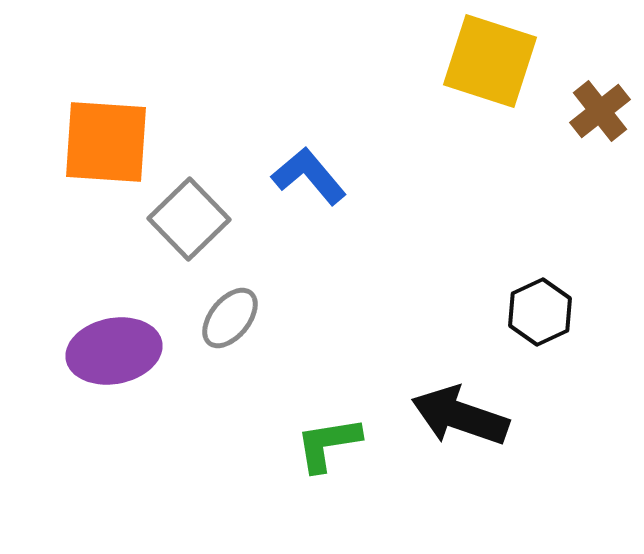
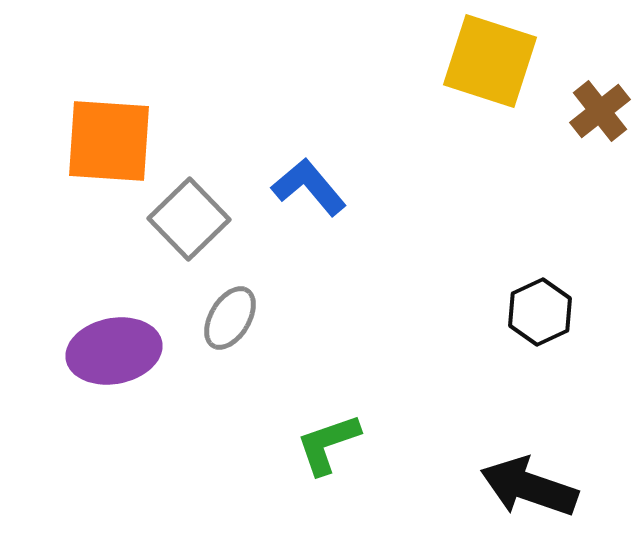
orange square: moved 3 px right, 1 px up
blue L-shape: moved 11 px down
gray ellipse: rotated 8 degrees counterclockwise
black arrow: moved 69 px right, 71 px down
green L-shape: rotated 10 degrees counterclockwise
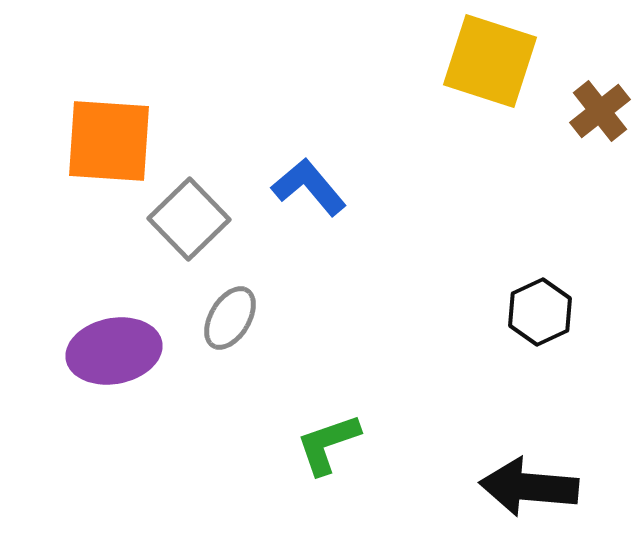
black arrow: rotated 14 degrees counterclockwise
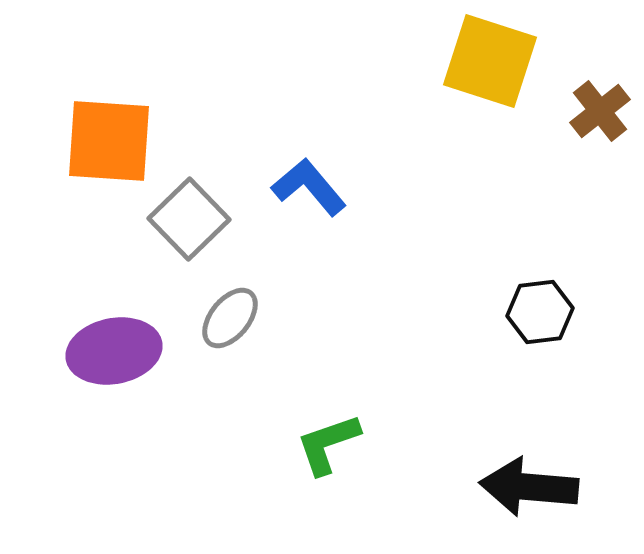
black hexagon: rotated 18 degrees clockwise
gray ellipse: rotated 8 degrees clockwise
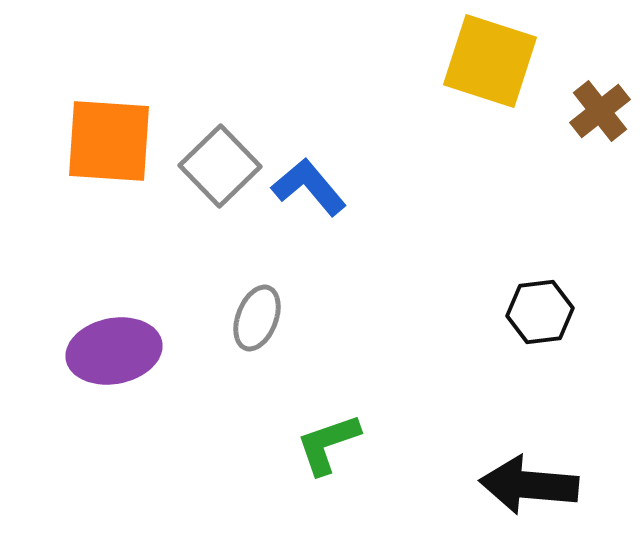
gray square: moved 31 px right, 53 px up
gray ellipse: moved 27 px right; rotated 18 degrees counterclockwise
black arrow: moved 2 px up
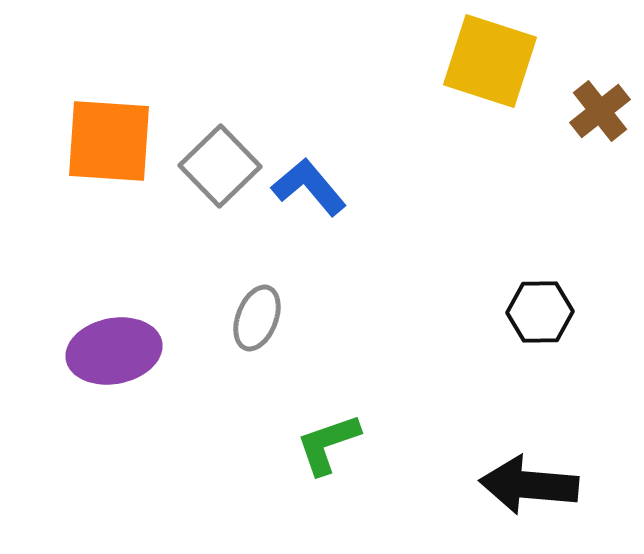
black hexagon: rotated 6 degrees clockwise
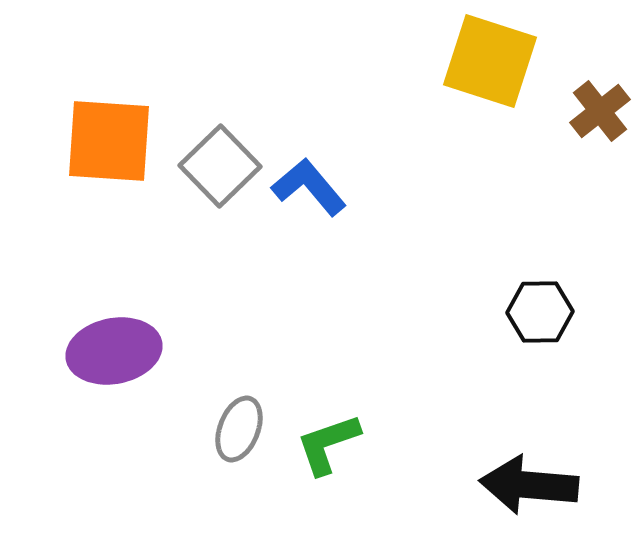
gray ellipse: moved 18 px left, 111 px down
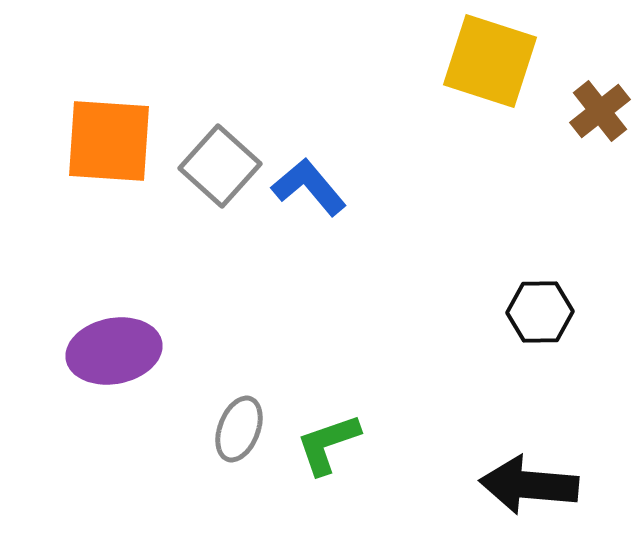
gray square: rotated 4 degrees counterclockwise
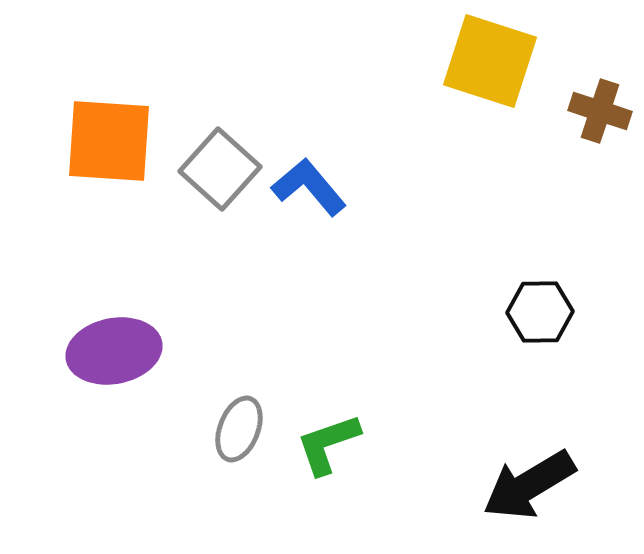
brown cross: rotated 34 degrees counterclockwise
gray square: moved 3 px down
black arrow: rotated 36 degrees counterclockwise
